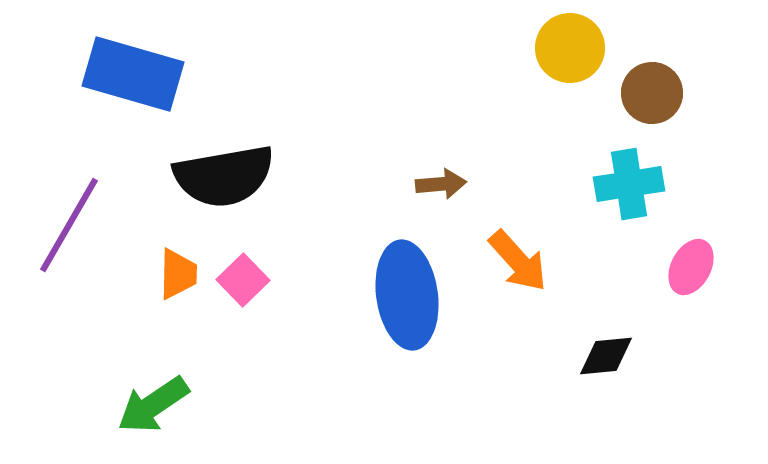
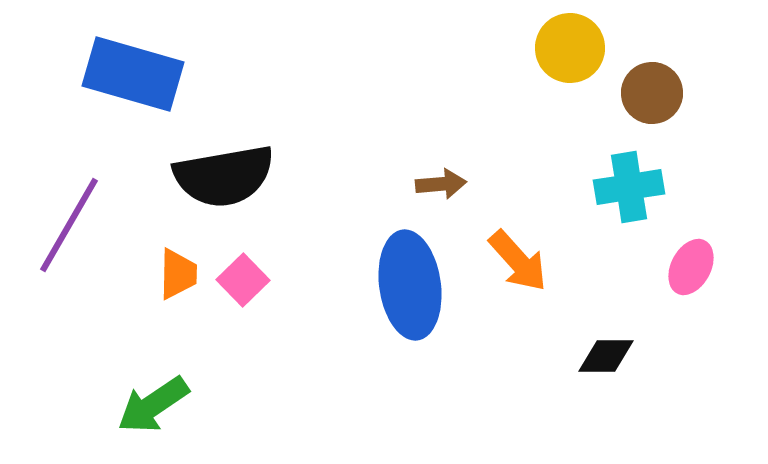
cyan cross: moved 3 px down
blue ellipse: moved 3 px right, 10 px up
black diamond: rotated 6 degrees clockwise
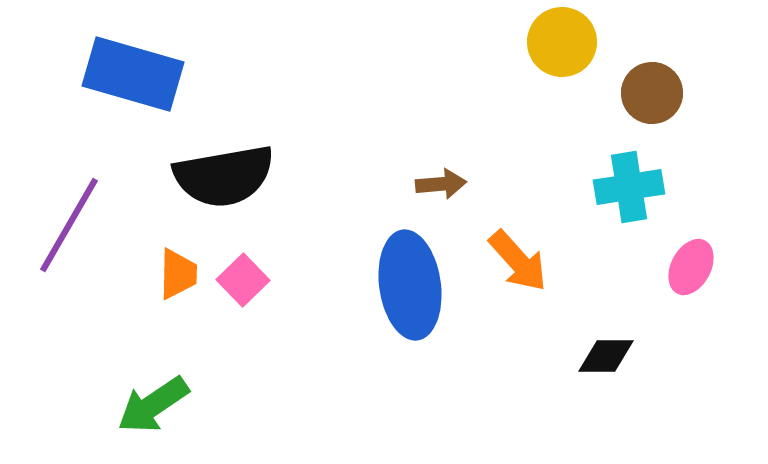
yellow circle: moved 8 px left, 6 px up
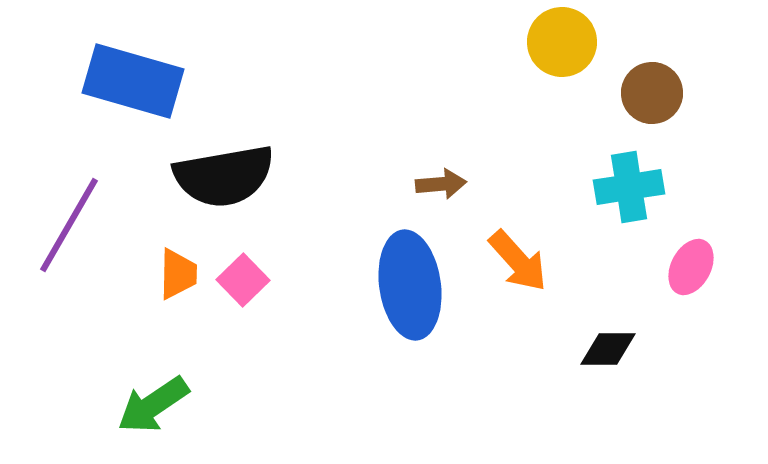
blue rectangle: moved 7 px down
black diamond: moved 2 px right, 7 px up
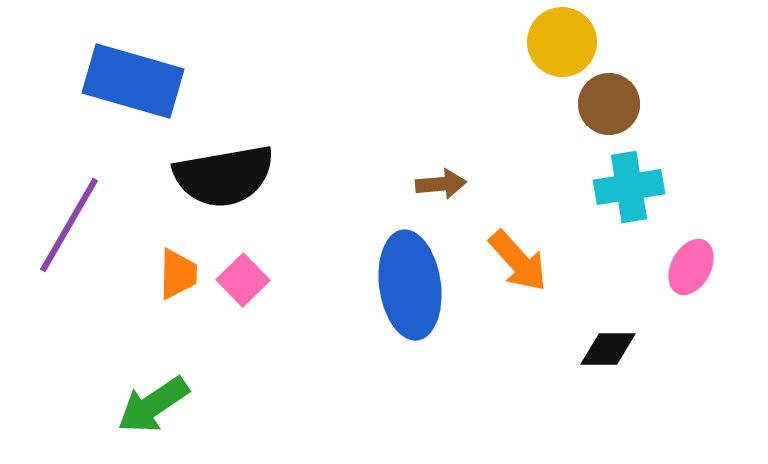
brown circle: moved 43 px left, 11 px down
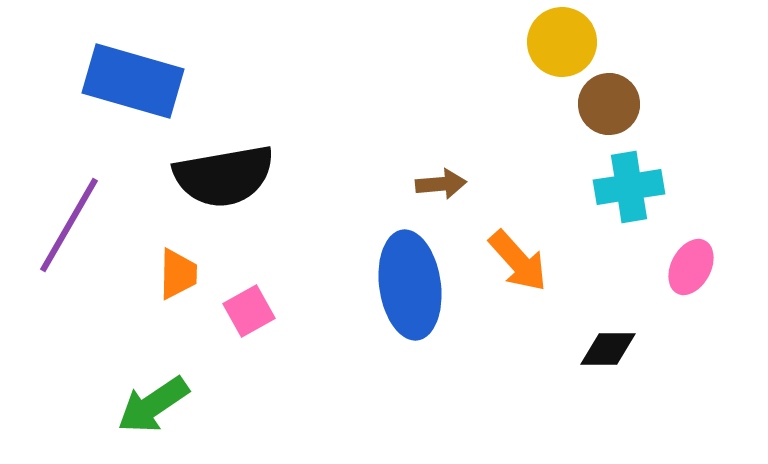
pink square: moved 6 px right, 31 px down; rotated 15 degrees clockwise
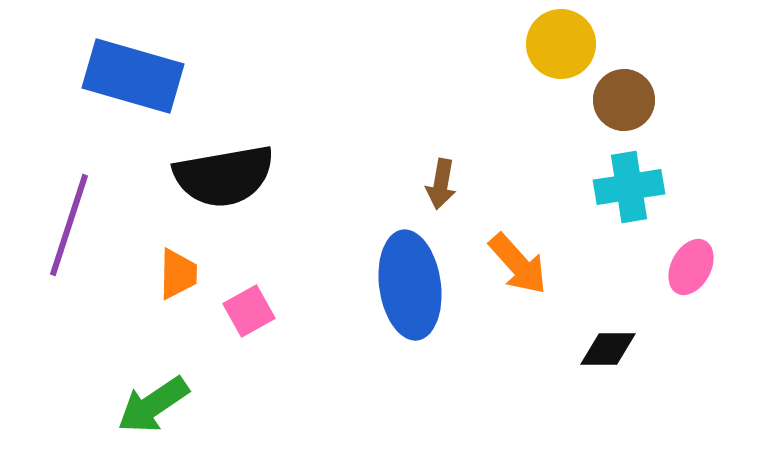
yellow circle: moved 1 px left, 2 px down
blue rectangle: moved 5 px up
brown circle: moved 15 px right, 4 px up
brown arrow: rotated 105 degrees clockwise
purple line: rotated 12 degrees counterclockwise
orange arrow: moved 3 px down
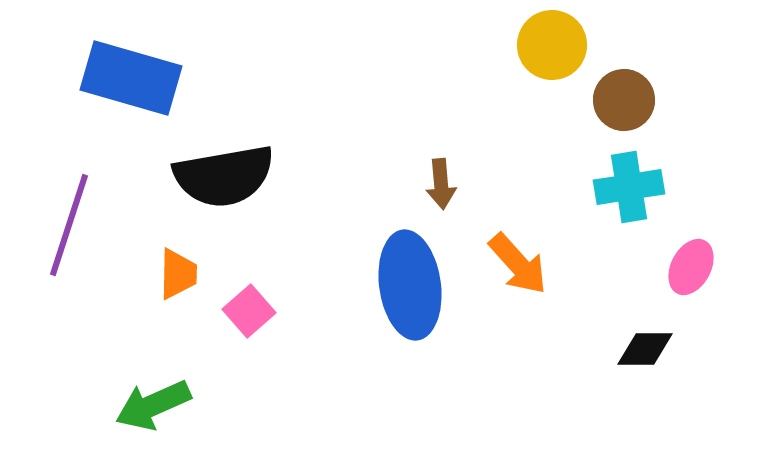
yellow circle: moved 9 px left, 1 px down
blue rectangle: moved 2 px left, 2 px down
brown arrow: rotated 15 degrees counterclockwise
pink square: rotated 12 degrees counterclockwise
black diamond: moved 37 px right
green arrow: rotated 10 degrees clockwise
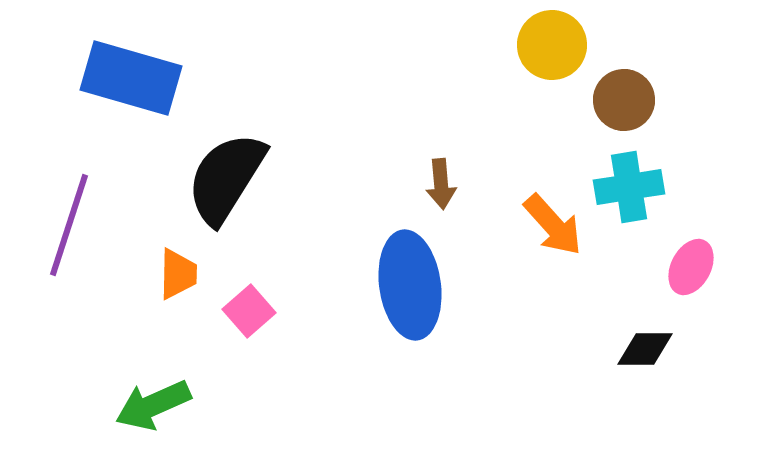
black semicircle: moved 2 px right, 2 px down; rotated 132 degrees clockwise
orange arrow: moved 35 px right, 39 px up
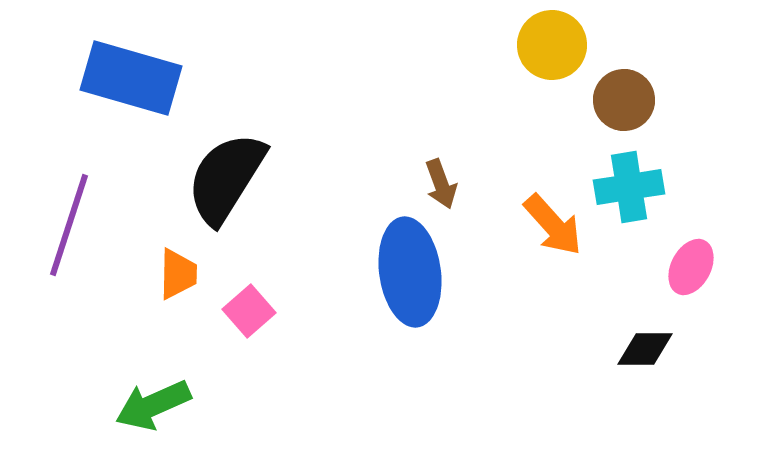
brown arrow: rotated 15 degrees counterclockwise
blue ellipse: moved 13 px up
